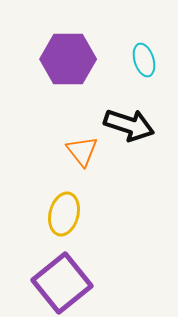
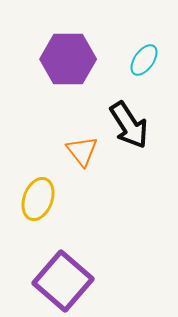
cyan ellipse: rotated 52 degrees clockwise
black arrow: rotated 39 degrees clockwise
yellow ellipse: moved 26 px left, 15 px up; rotated 6 degrees clockwise
purple square: moved 1 px right, 2 px up; rotated 10 degrees counterclockwise
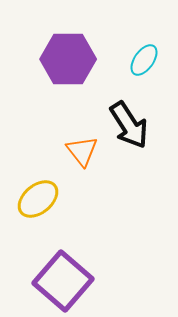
yellow ellipse: rotated 30 degrees clockwise
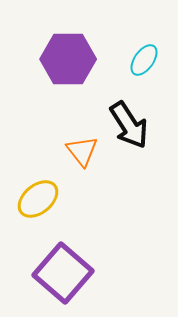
purple square: moved 8 px up
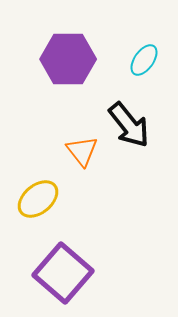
black arrow: rotated 6 degrees counterclockwise
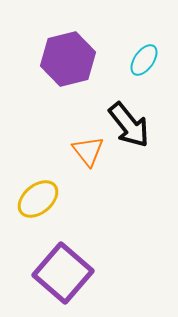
purple hexagon: rotated 14 degrees counterclockwise
orange triangle: moved 6 px right
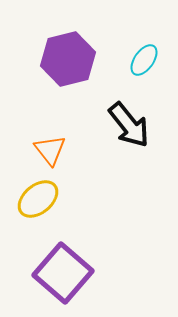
orange triangle: moved 38 px left, 1 px up
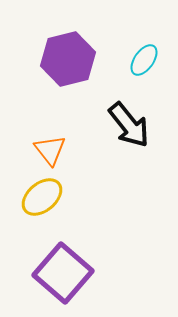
yellow ellipse: moved 4 px right, 2 px up
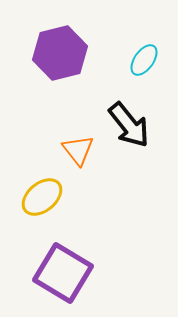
purple hexagon: moved 8 px left, 6 px up
orange triangle: moved 28 px right
purple square: rotated 10 degrees counterclockwise
